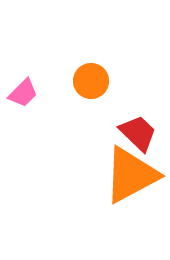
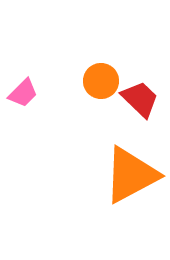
orange circle: moved 10 px right
red trapezoid: moved 2 px right, 34 px up
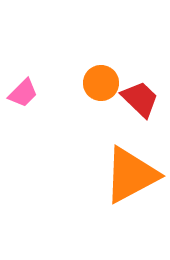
orange circle: moved 2 px down
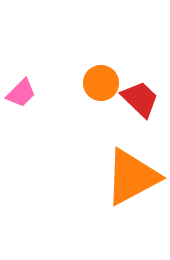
pink trapezoid: moved 2 px left
orange triangle: moved 1 px right, 2 px down
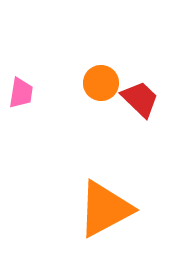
pink trapezoid: rotated 36 degrees counterclockwise
orange triangle: moved 27 px left, 32 px down
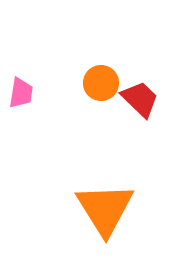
orange triangle: rotated 34 degrees counterclockwise
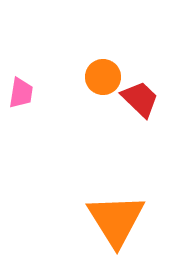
orange circle: moved 2 px right, 6 px up
orange triangle: moved 11 px right, 11 px down
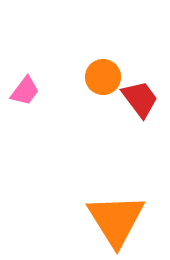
pink trapezoid: moved 4 px right, 2 px up; rotated 28 degrees clockwise
red trapezoid: rotated 9 degrees clockwise
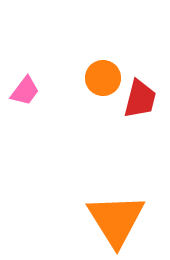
orange circle: moved 1 px down
red trapezoid: rotated 51 degrees clockwise
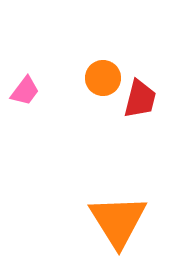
orange triangle: moved 2 px right, 1 px down
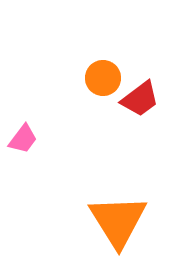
pink trapezoid: moved 2 px left, 48 px down
red trapezoid: rotated 39 degrees clockwise
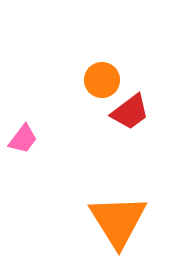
orange circle: moved 1 px left, 2 px down
red trapezoid: moved 10 px left, 13 px down
